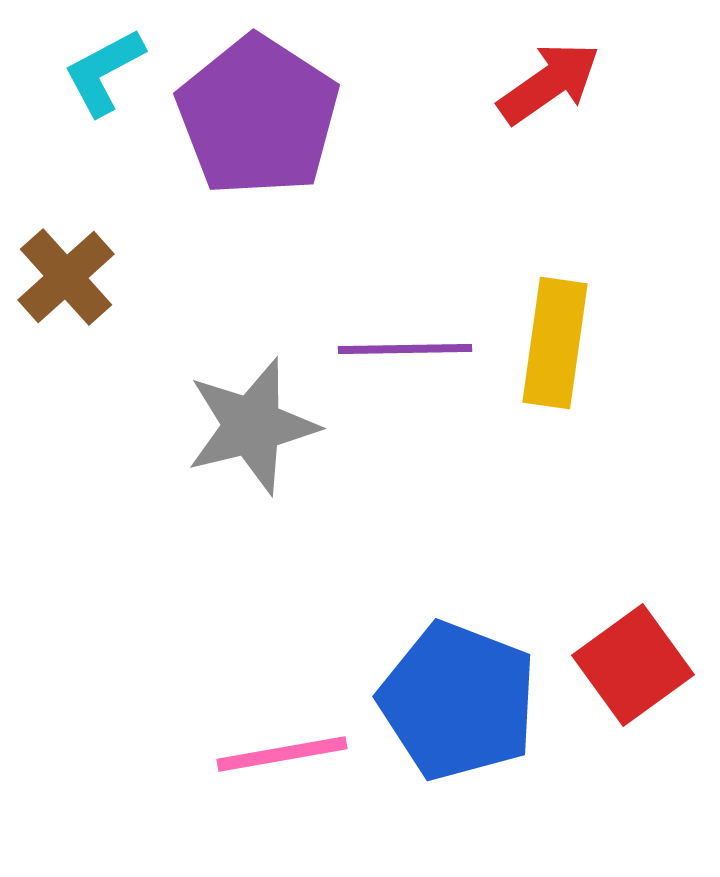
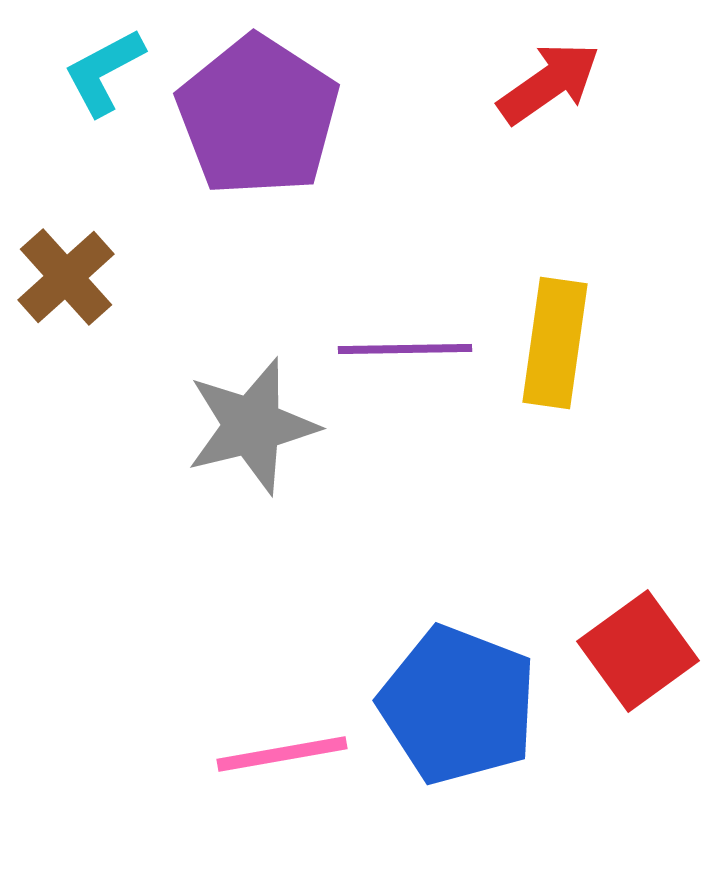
red square: moved 5 px right, 14 px up
blue pentagon: moved 4 px down
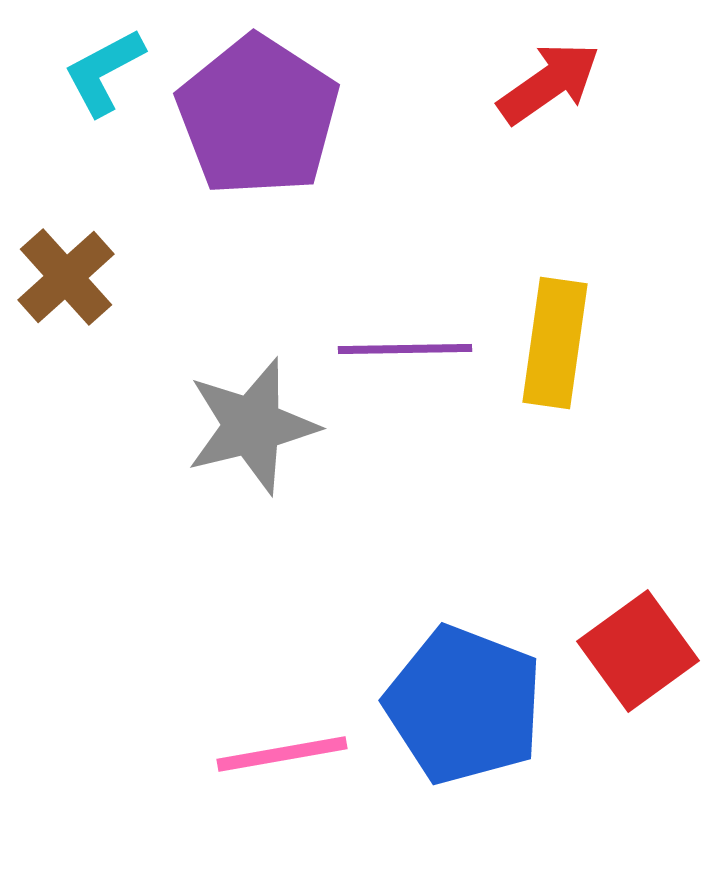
blue pentagon: moved 6 px right
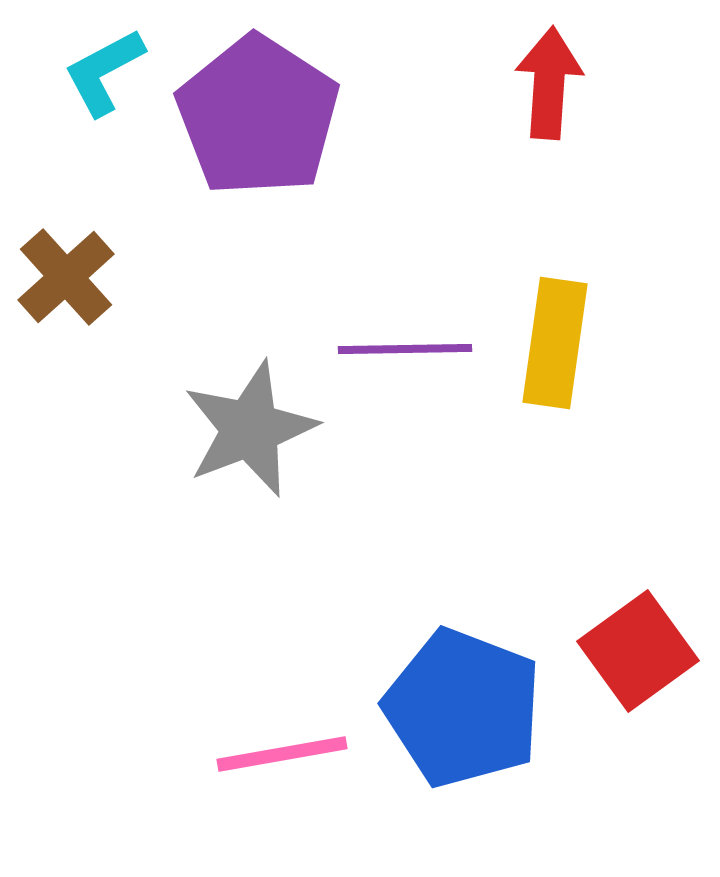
red arrow: rotated 51 degrees counterclockwise
gray star: moved 2 px left, 3 px down; rotated 7 degrees counterclockwise
blue pentagon: moved 1 px left, 3 px down
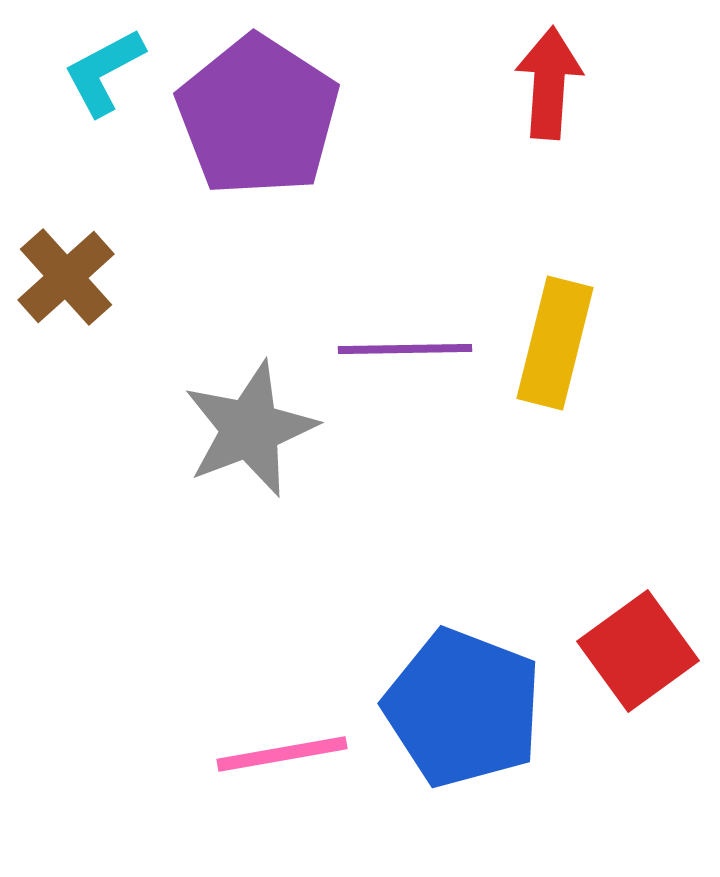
yellow rectangle: rotated 6 degrees clockwise
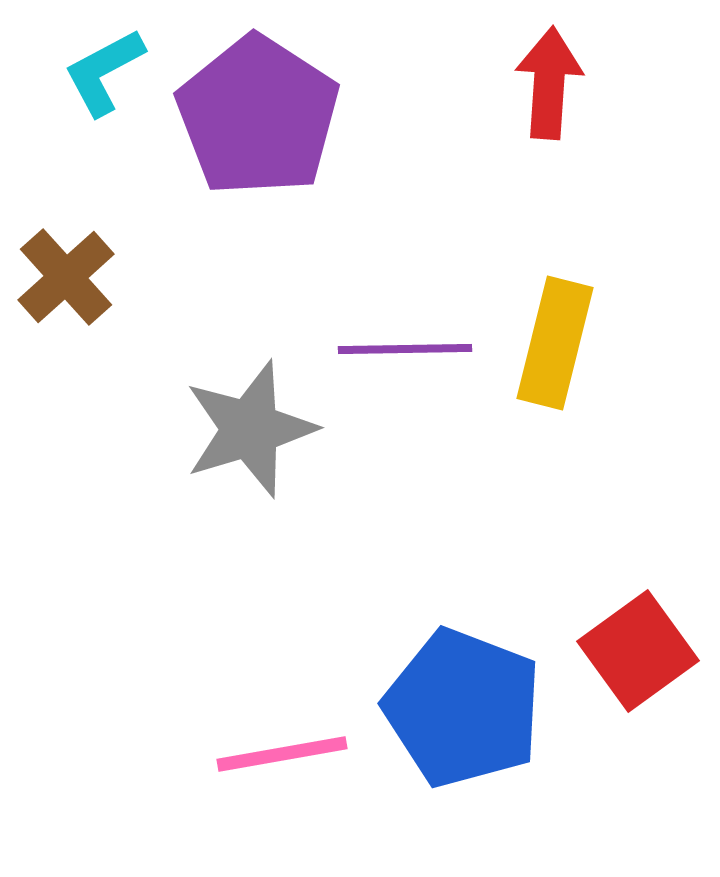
gray star: rotated 4 degrees clockwise
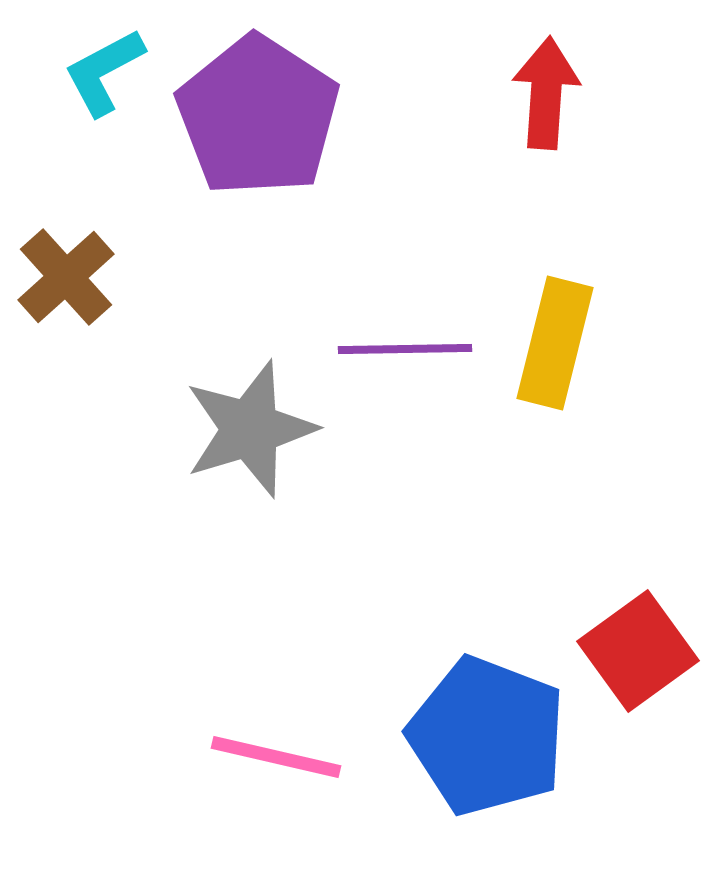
red arrow: moved 3 px left, 10 px down
blue pentagon: moved 24 px right, 28 px down
pink line: moved 6 px left, 3 px down; rotated 23 degrees clockwise
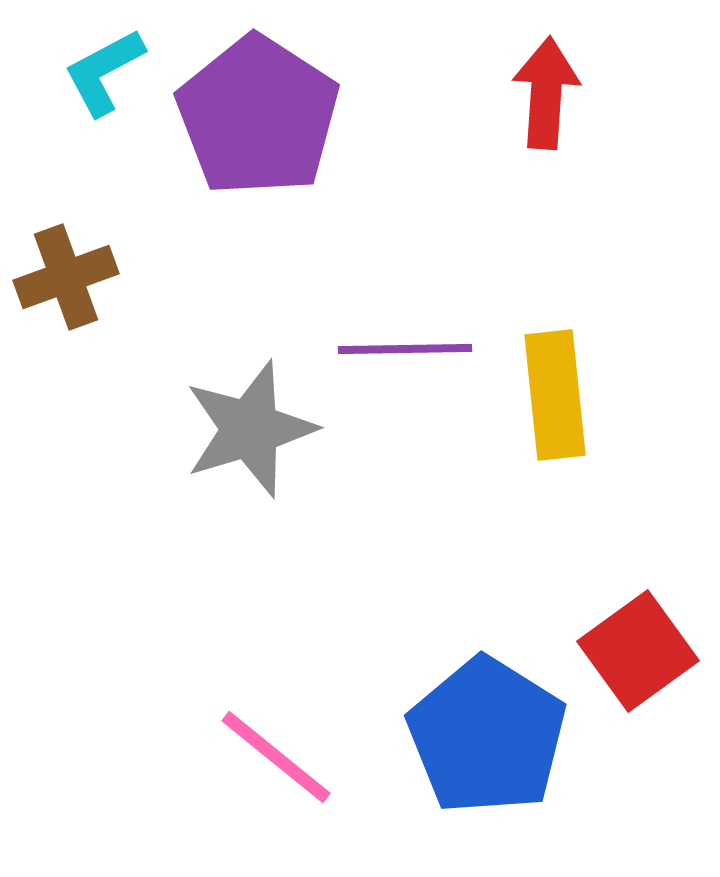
brown cross: rotated 22 degrees clockwise
yellow rectangle: moved 52 px down; rotated 20 degrees counterclockwise
blue pentagon: rotated 11 degrees clockwise
pink line: rotated 26 degrees clockwise
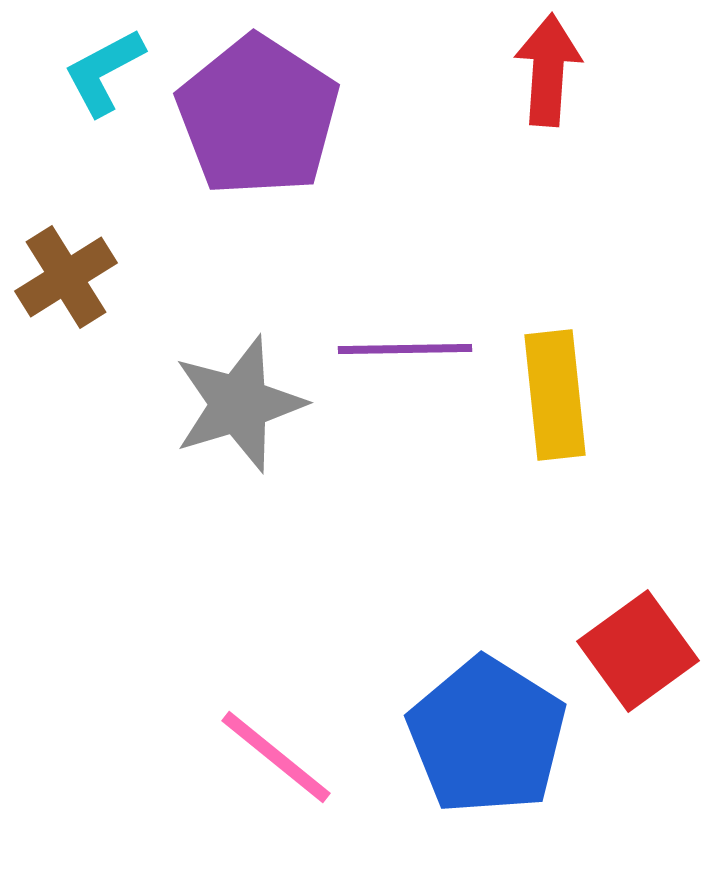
red arrow: moved 2 px right, 23 px up
brown cross: rotated 12 degrees counterclockwise
gray star: moved 11 px left, 25 px up
